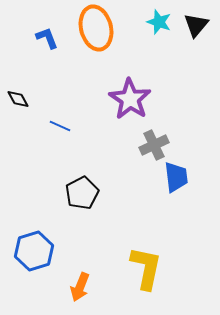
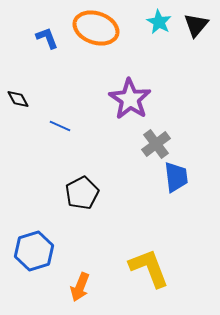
cyan star: rotated 10 degrees clockwise
orange ellipse: rotated 57 degrees counterclockwise
gray cross: moved 2 px right, 1 px up; rotated 12 degrees counterclockwise
yellow L-shape: moved 3 px right; rotated 33 degrees counterclockwise
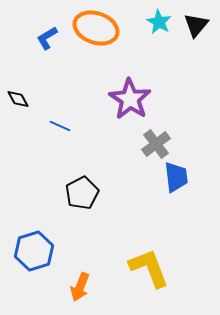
blue L-shape: rotated 100 degrees counterclockwise
